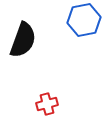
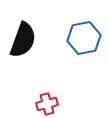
blue hexagon: moved 18 px down
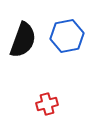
blue hexagon: moved 17 px left, 2 px up
